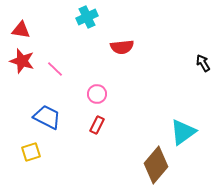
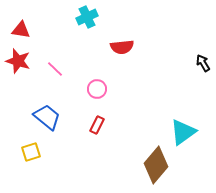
red star: moved 4 px left
pink circle: moved 5 px up
blue trapezoid: rotated 12 degrees clockwise
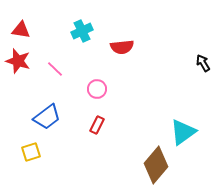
cyan cross: moved 5 px left, 14 px down
blue trapezoid: rotated 104 degrees clockwise
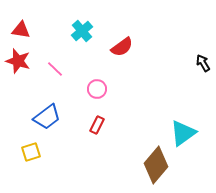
cyan cross: rotated 15 degrees counterclockwise
red semicircle: rotated 30 degrees counterclockwise
cyan triangle: moved 1 px down
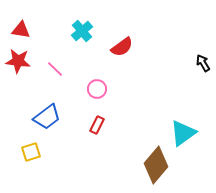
red star: rotated 10 degrees counterclockwise
